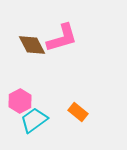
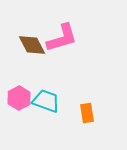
pink hexagon: moved 1 px left, 3 px up
orange rectangle: moved 9 px right, 1 px down; rotated 42 degrees clockwise
cyan trapezoid: moved 12 px right, 19 px up; rotated 56 degrees clockwise
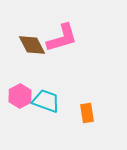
pink hexagon: moved 1 px right, 2 px up
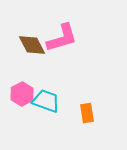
pink hexagon: moved 2 px right, 2 px up
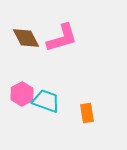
brown diamond: moved 6 px left, 7 px up
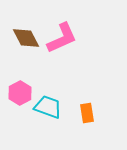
pink L-shape: rotated 8 degrees counterclockwise
pink hexagon: moved 2 px left, 1 px up
cyan trapezoid: moved 2 px right, 6 px down
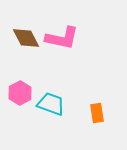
pink L-shape: rotated 36 degrees clockwise
cyan trapezoid: moved 3 px right, 3 px up
orange rectangle: moved 10 px right
